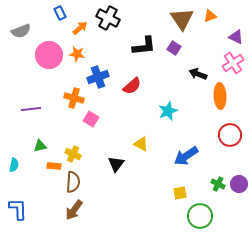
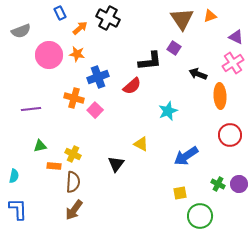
black L-shape: moved 6 px right, 15 px down
pink square: moved 4 px right, 9 px up; rotated 14 degrees clockwise
cyan semicircle: moved 11 px down
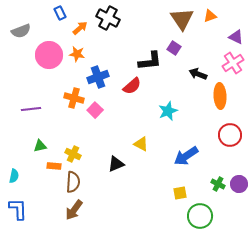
black triangle: rotated 30 degrees clockwise
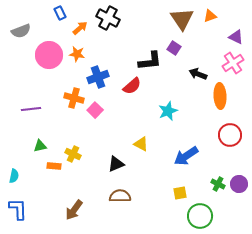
brown semicircle: moved 47 px right, 14 px down; rotated 95 degrees counterclockwise
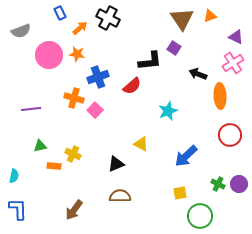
blue arrow: rotated 10 degrees counterclockwise
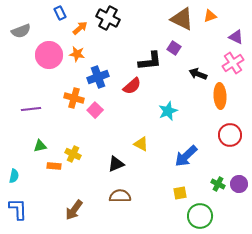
brown triangle: rotated 30 degrees counterclockwise
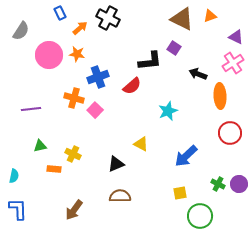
gray semicircle: rotated 36 degrees counterclockwise
red circle: moved 2 px up
orange rectangle: moved 3 px down
